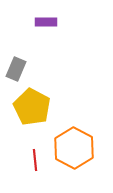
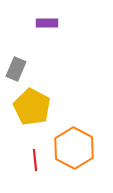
purple rectangle: moved 1 px right, 1 px down
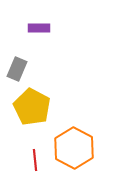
purple rectangle: moved 8 px left, 5 px down
gray rectangle: moved 1 px right
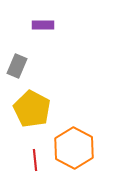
purple rectangle: moved 4 px right, 3 px up
gray rectangle: moved 3 px up
yellow pentagon: moved 2 px down
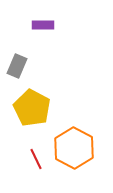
yellow pentagon: moved 1 px up
red line: moved 1 px right, 1 px up; rotated 20 degrees counterclockwise
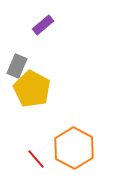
purple rectangle: rotated 40 degrees counterclockwise
yellow pentagon: moved 19 px up
red line: rotated 15 degrees counterclockwise
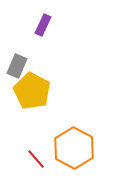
purple rectangle: rotated 25 degrees counterclockwise
yellow pentagon: moved 2 px down
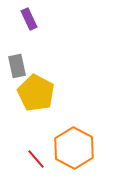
purple rectangle: moved 14 px left, 6 px up; rotated 50 degrees counterclockwise
gray rectangle: rotated 35 degrees counterclockwise
yellow pentagon: moved 4 px right, 2 px down
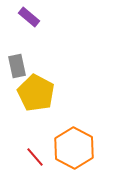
purple rectangle: moved 2 px up; rotated 25 degrees counterclockwise
red line: moved 1 px left, 2 px up
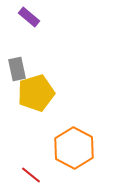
gray rectangle: moved 3 px down
yellow pentagon: rotated 27 degrees clockwise
red line: moved 4 px left, 18 px down; rotated 10 degrees counterclockwise
